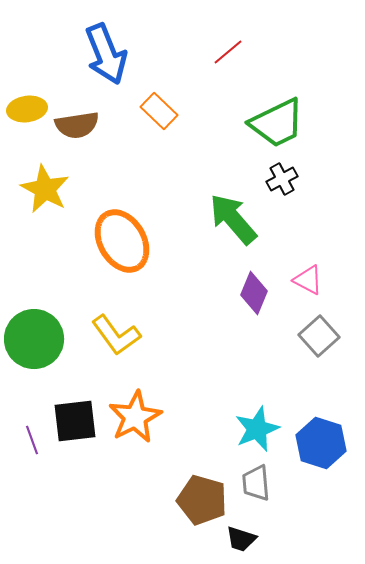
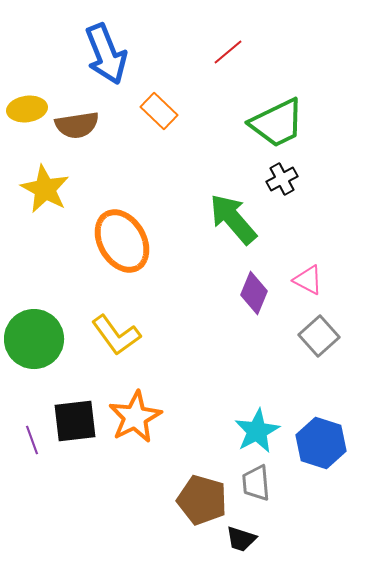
cyan star: moved 2 px down; rotated 6 degrees counterclockwise
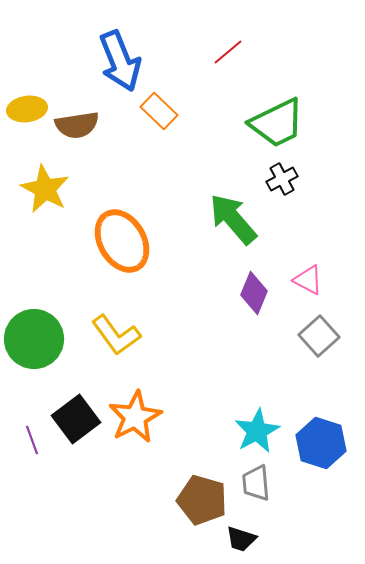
blue arrow: moved 14 px right, 7 px down
black square: moved 1 px right, 2 px up; rotated 30 degrees counterclockwise
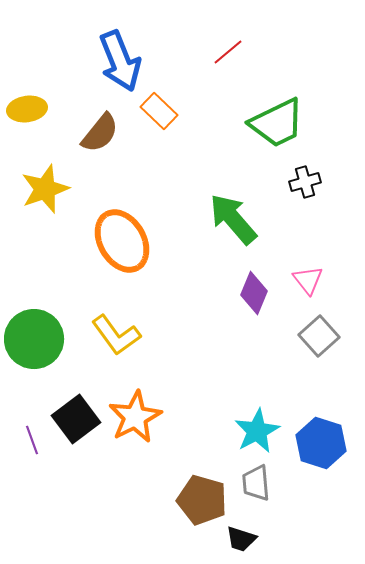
brown semicircle: moved 23 px right, 8 px down; rotated 42 degrees counterclockwise
black cross: moved 23 px right, 3 px down; rotated 12 degrees clockwise
yellow star: rotated 24 degrees clockwise
pink triangle: rotated 24 degrees clockwise
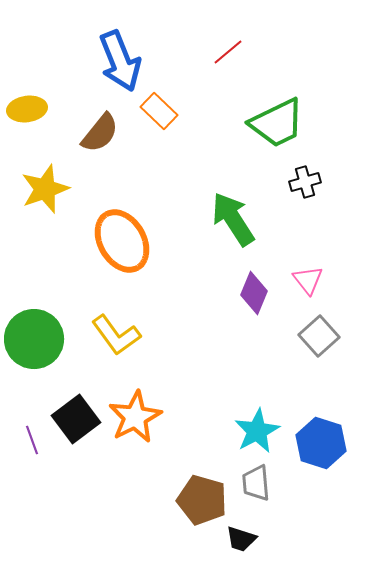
green arrow: rotated 8 degrees clockwise
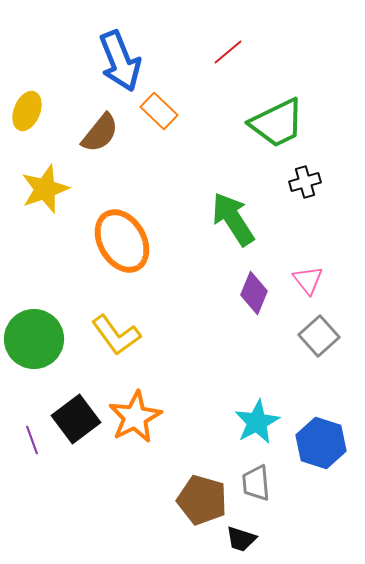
yellow ellipse: moved 2 px down; rotated 60 degrees counterclockwise
cyan star: moved 9 px up
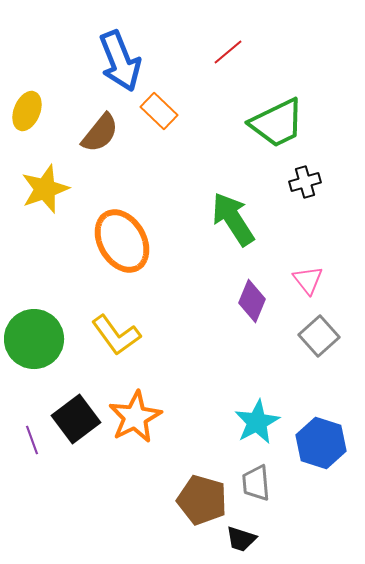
purple diamond: moved 2 px left, 8 px down
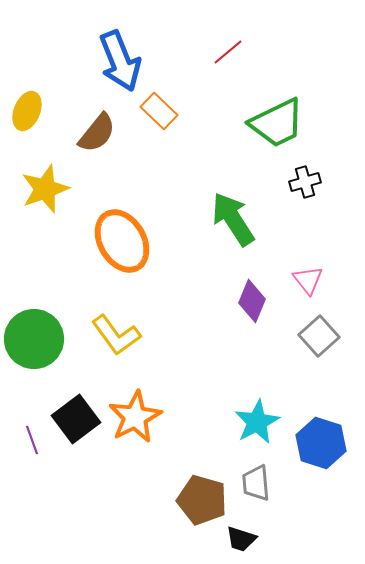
brown semicircle: moved 3 px left
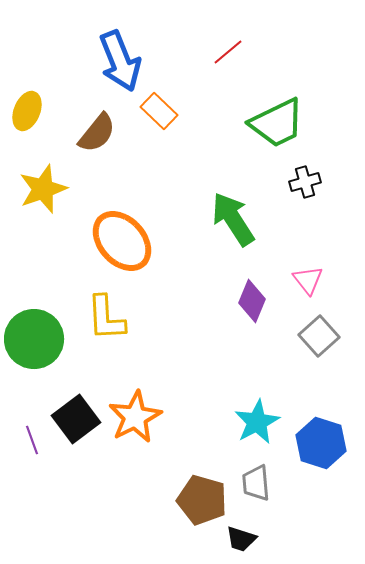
yellow star: moved 2 px left
orange ellipse: rotated 12 degrees counterclockwise
yellow L-shape: moved 10 px left, 17 px up; rotated 33 degrees clockwise
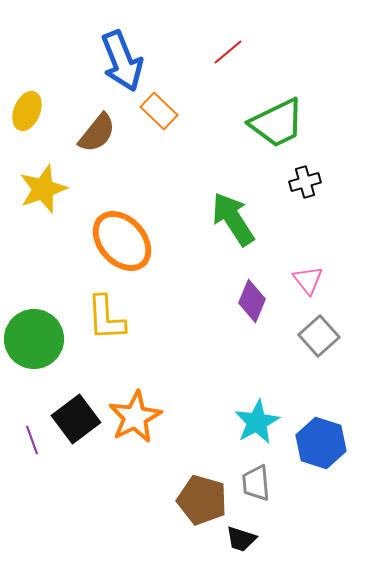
blue arrow: moved 2 px right
